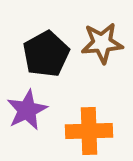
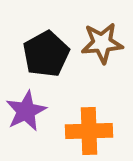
purple star: moved 1 px left, 1 px down
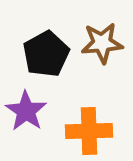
purple star: rotated 12 degrees counterclockwise
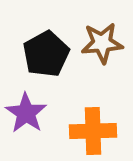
purple star: moved 2 px down
orange cross: moved 4 px right
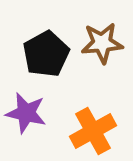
purple star: rotated 21 degrees counterclockwise
orange cross: rotated 27 degrees counterclockwise
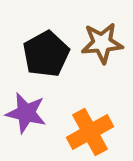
orange cross: moved 3 px left, 1 px down
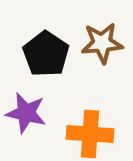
black pentagon: rotated 9 degrees counterclockwise
orange cross: moved 2 px down; rotated 33 degrees clockwise
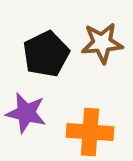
black pentagon: rotated 12 degrees clockwise
orange cross: moved 2 px up
